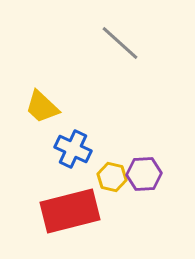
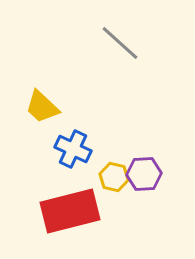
yellow hexagon: moved 2 px right
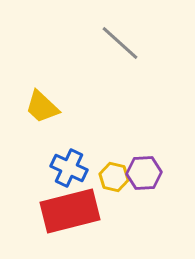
blue cross: moved 4 px left, 19 px down
purple hexagon: moved 1 px up
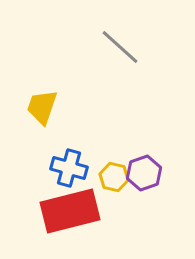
gray line: moved 4 px down
yellow trapezoid: rotated 66 degrees clockwise
blue cross: rotated 9 degrees counterclockwise
purple hexagon: rotated 16 degrees counterclockwise
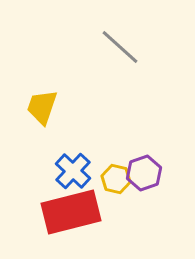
blue cross: moved 4 px right, 3 px down; rotated 27 degrees clockwise
yellow hexagon: moved 2 px right, 2 px down
red rectangle: moved 1 px right, 1 px down
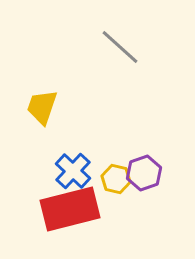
red rectangle: moved 1 px left, 3 px up
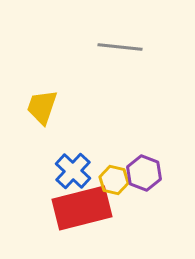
gray line: rotated 36 degrees counterclockwise
purple hexagon: rotated 20 degrees counterclockwise
yellow hexagon: moved 2 px left, 1 px down
red rectangle: moved 12 px right, 1 px up
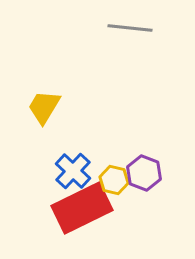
gray line: moved 10 px right, 19 px up
yellow trapezoid: moved 2 px right; rotated 12 degrees clockwise
red rectangle: rotated 12 degrees counterclockwise
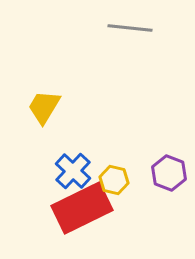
purple hexagon: moved 25 px right
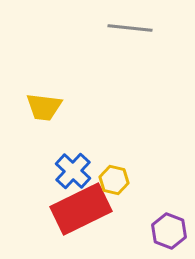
yellow trapezoid: rotated 114 degrees counterclockwise
purple hexagon: moved 58 px down
red rectangle: moved 1 px left, 1 px down
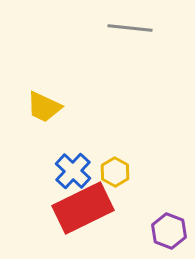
yellow trapezoid: rotated 18 degrees clockwise
yellow hexagon: moved 1 px right, 8 px up; rotated 16 degrees clockwise
red rectangle: moved 2 px right, 1 px up
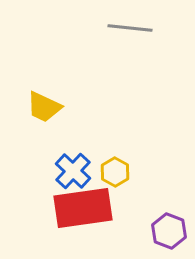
red rectangle: rotated 18 degrees clockwise
